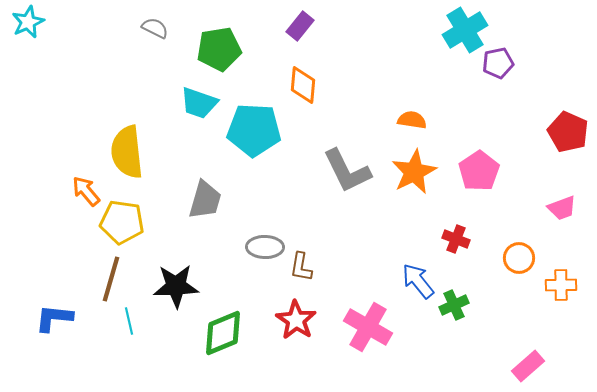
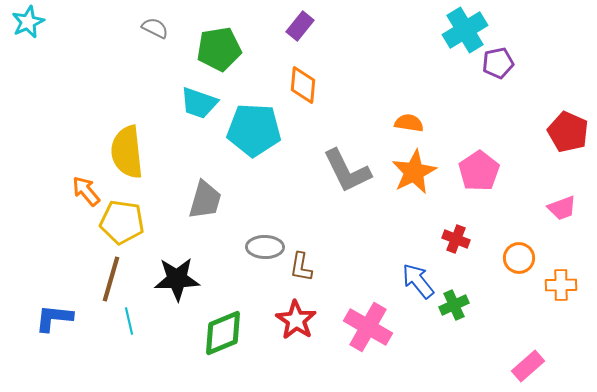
orange semicircle: moved 3 px left, 3 px down
black star: moved 1 px right, 7 px up
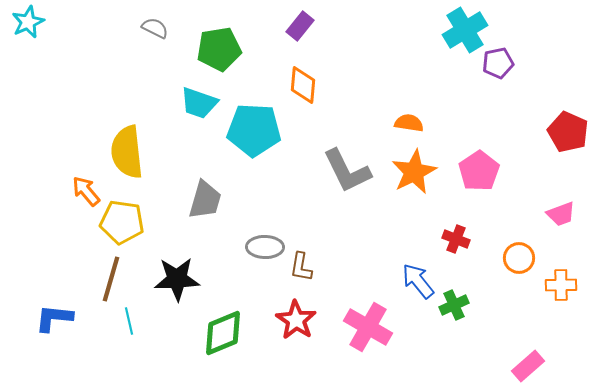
pink trapezoid: moved 1 px left, 6 px down
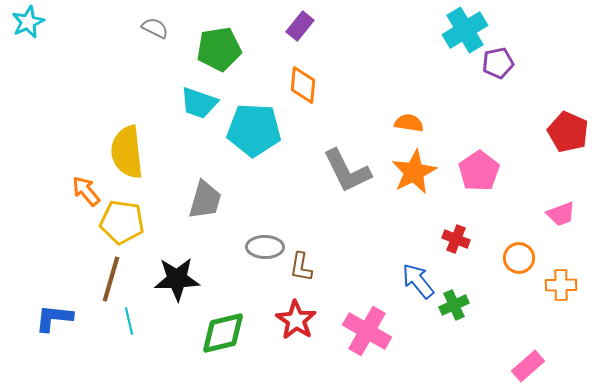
pink cross: moved 1 px left, 4 px down
green diamond: rotated 9 degrees clockwise
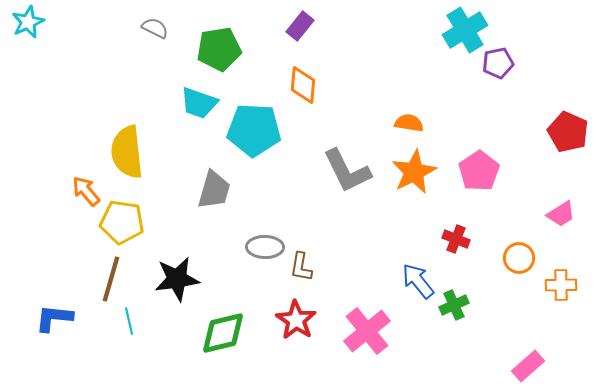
gray trapezoid: moved 9 px right, 10 px up
pink trapezoid: rotated 12 degrees counterclockwise
black star: rotated 6 degrees counterclockwise
pink cross: rotated 21 degrees clockwise
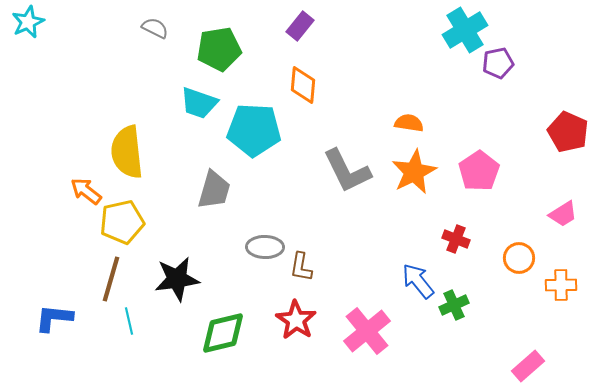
orange arrow: rotated 12 degrees counterclockwise
pink trapezoid: moved 2 px right
yellow pentagon: rotated 21 degrees counterclockwise
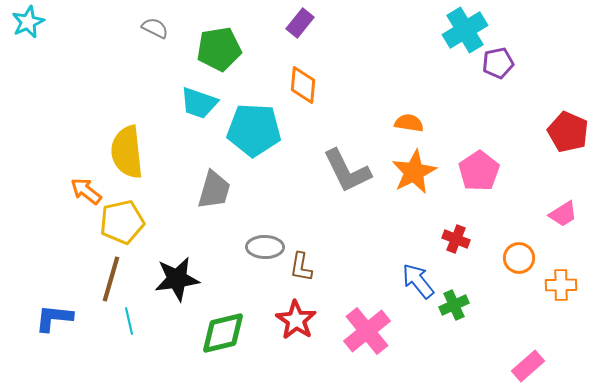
purple rectangle: moved 3 px up
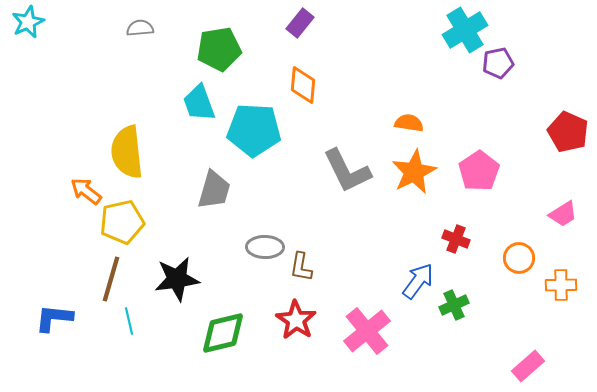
gray semicircle: moved 15 px left; rotated 32 degrees counterclockwise
cyan trapezoid: rotated 51 degrees clockwise
blue arrow: rotated 75 degrees clockwise
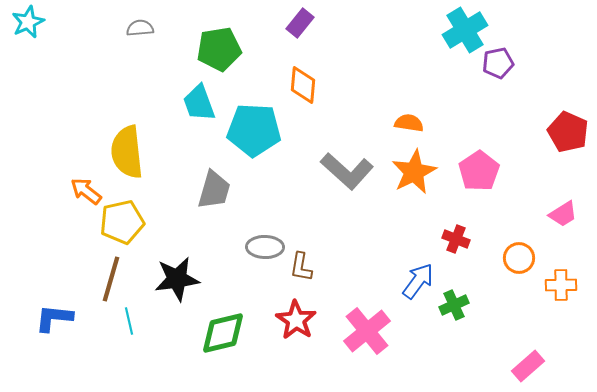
gray L-shape: rotated 22 degrees counterclockwise
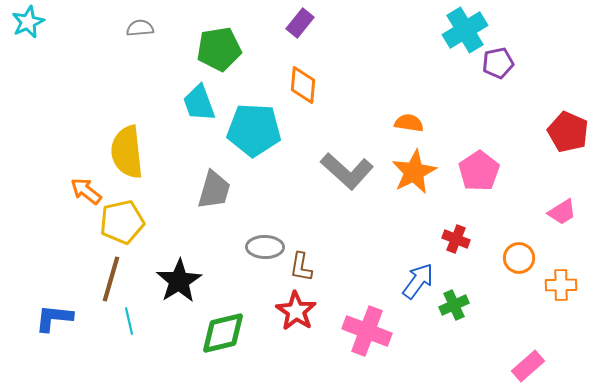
pink trapezoid: moved 1 px left, 2 px up
black star: moved 2 px right, 2 px down; rotated 24 degrees counterclockwise
red star: moved 9 px up
pink cross: rotated 30 degrees counterclockwise
